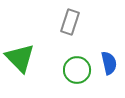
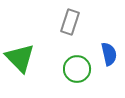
blue semicircle: moved 9 px up
green circle: moved 1 px up
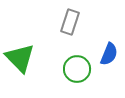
blue semicircle: rotated 35 degrees clockwise
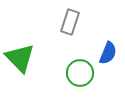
blue semicircle: moved 1 px left, 1 px up
green circle: moved 3 px right, 4 px down
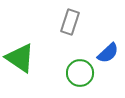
blue semicircle: rotated 25 degrees clockwise
green triangle: rotated 12 degrees counterclockwise
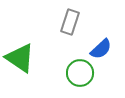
blue semicircle: moved 7 px left, 4 px up
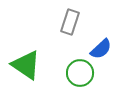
green triangle: moved 6 px right, 7 px down
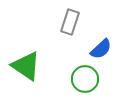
green triangle: moved 1 px down
green circle: moved 5 px right, 6 px down
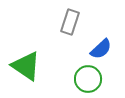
green circle: moved 3 px right
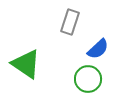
blue semicircle: moved 3 px left
green triangle: moved 2 px up
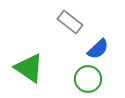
gray rectangle: rotated 70 degrees counterclockwise
green triangle: moved 3 px right, 4 px down
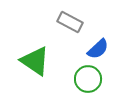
gray rectangle: rotated 10 degrees counterclockwise
green triangle: moved 6 px right, 7 px up
